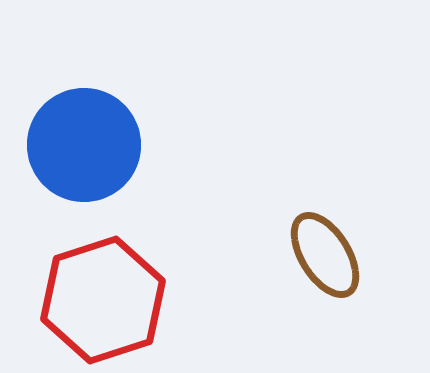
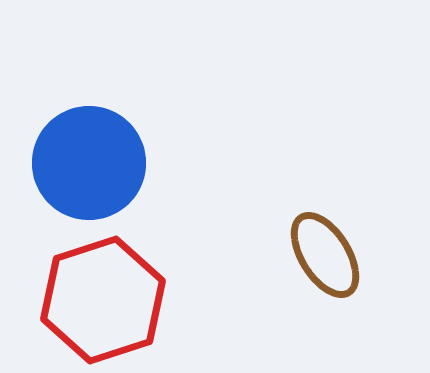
blue circle: moved 5 px right, 18 px down
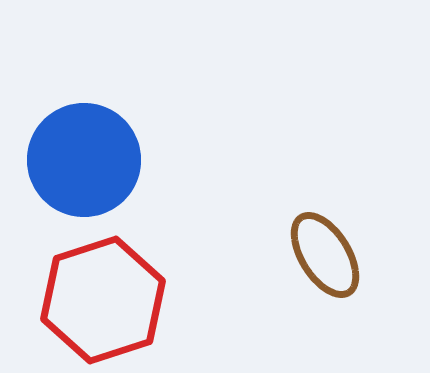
blue circle: moved 5 px left, 3 px up
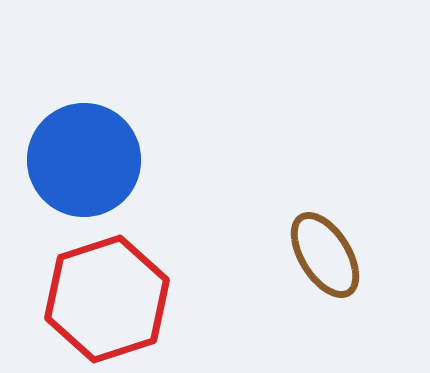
red hexagon: moved 4 px right, 1 px up
